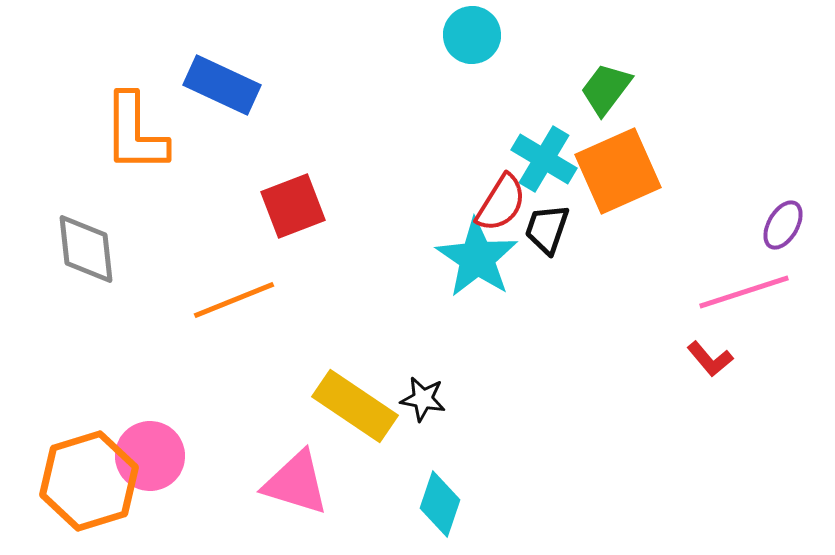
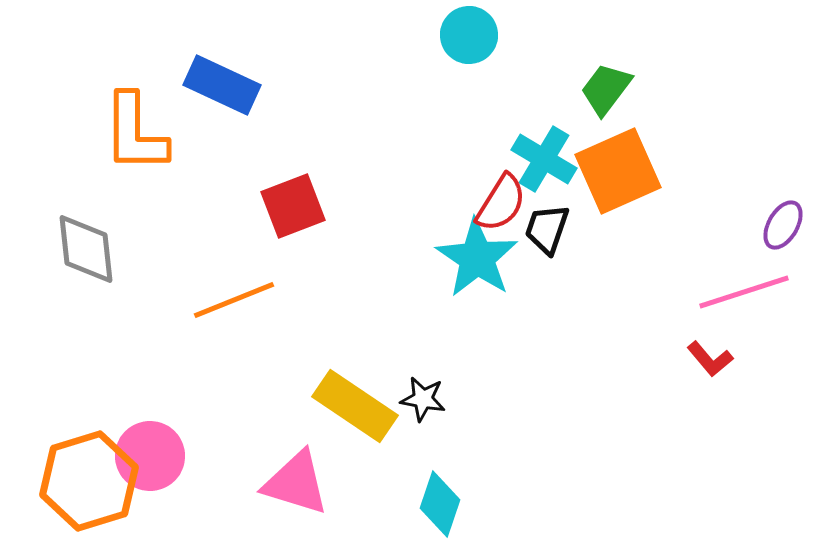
cyan circle: moved 3 px left
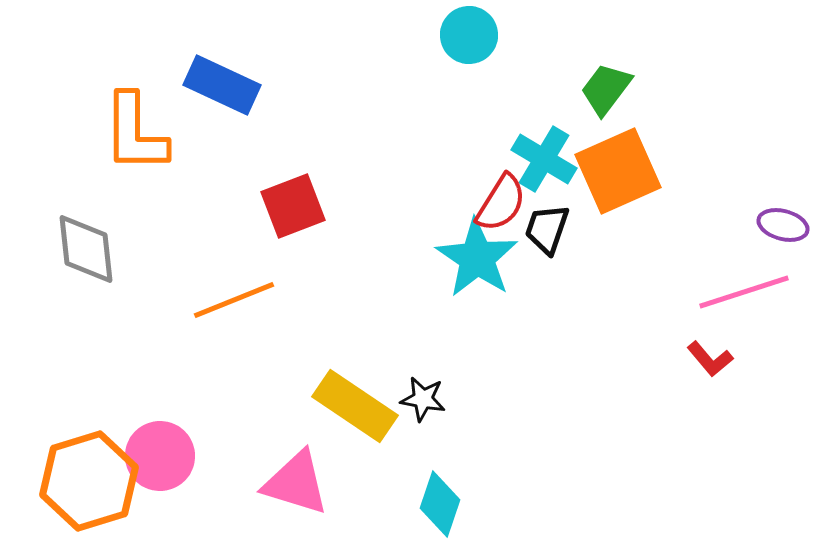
purple ellipse: rotated 75 degrees clockwise
pink circle: moved 10 px right
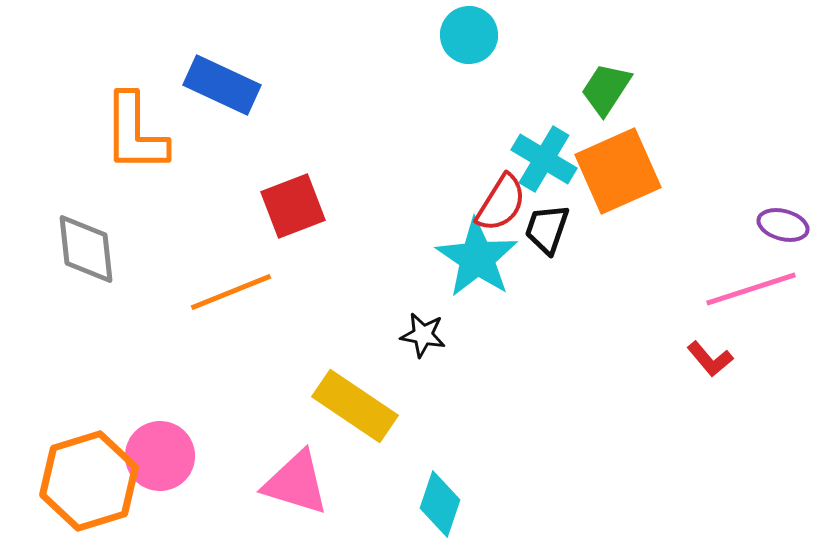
green trapezoid: rotated 4 degrees counterclockwise
pink line: moved 7 px right, 3 px up
orange line: moved 3 px left, 8 px up
black star: moved 64 px up
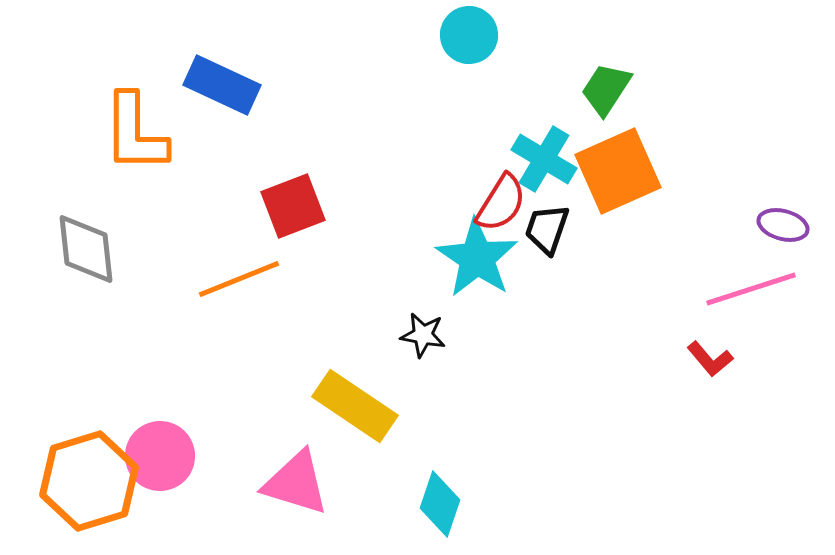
orange line: moved 8 px right, 13 px up
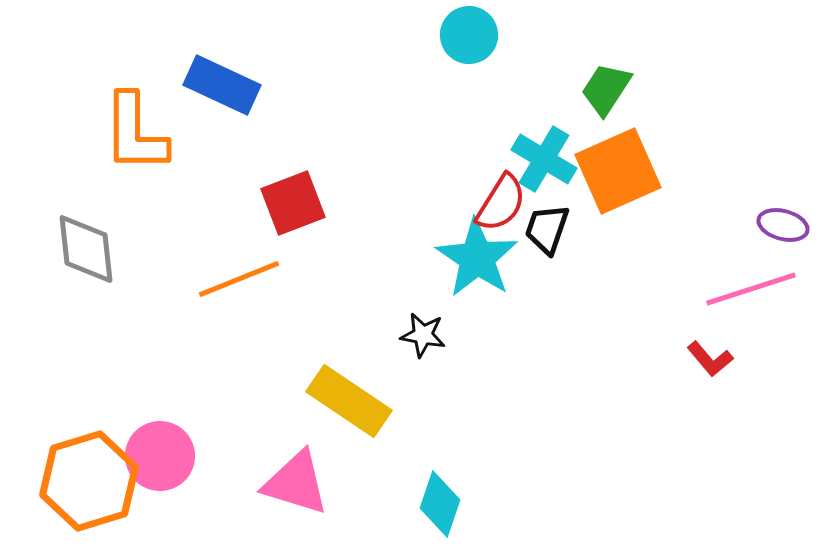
red square: moved 3 px up
yellow rectangle: moved 6 px left, 5 px up
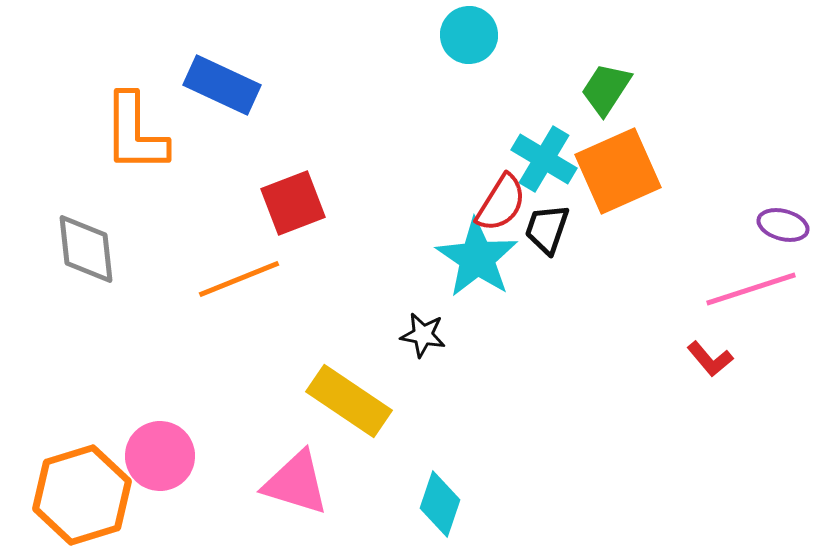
orange hexagon: moved 7 px left, 14 px down
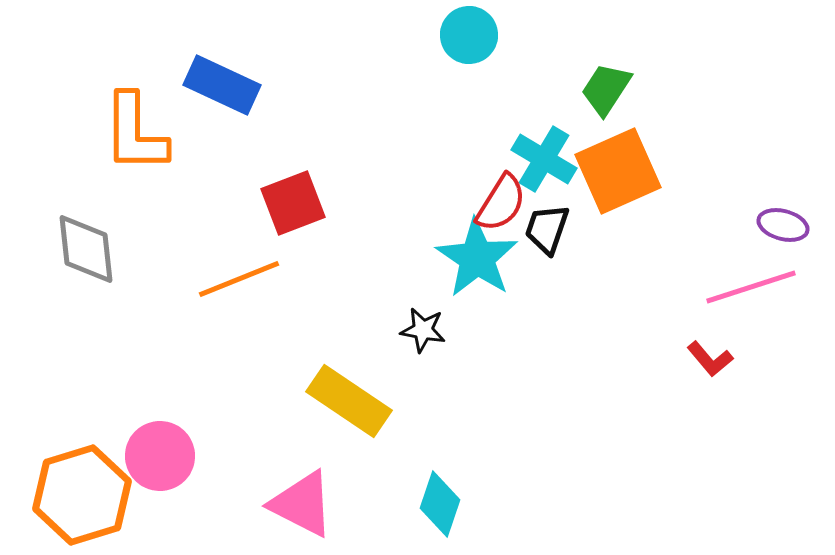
pink line: moved 2 px up
black star: moved 5 px up
pink triangle: moved 6 px right, 21 px down; rotated 10 degrees clockwise
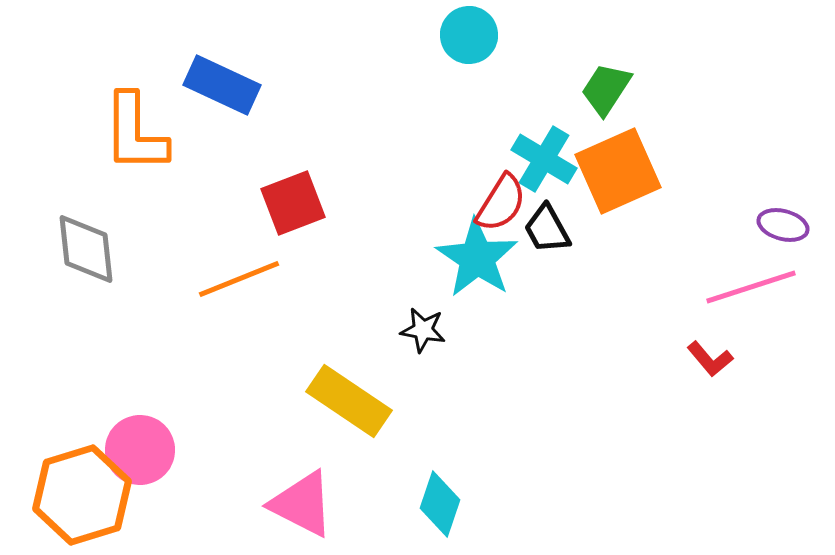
black trapezoid: rotated 48 degrees counterclockwise
pink circle: moved 20 px left, 6 px up
